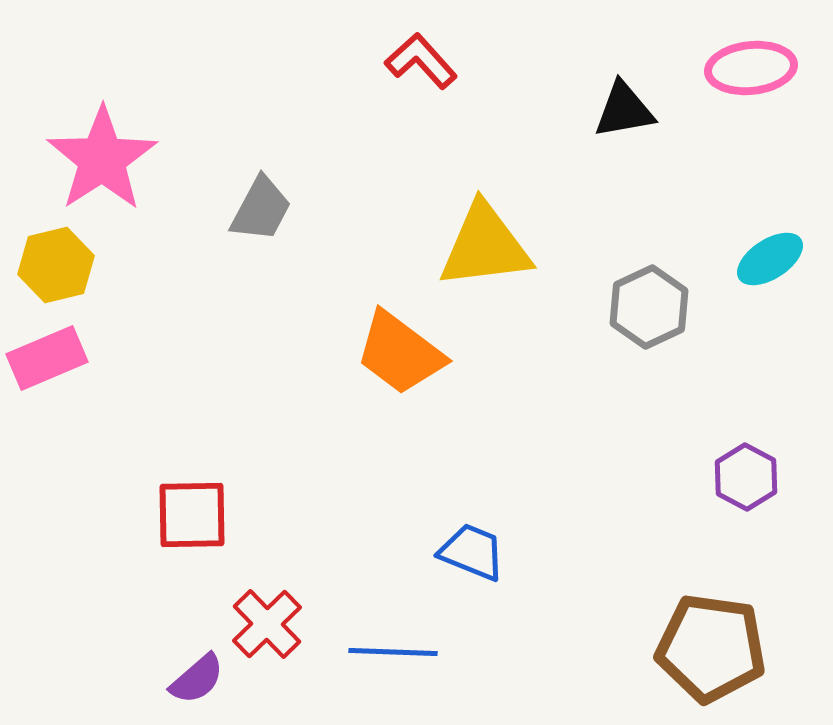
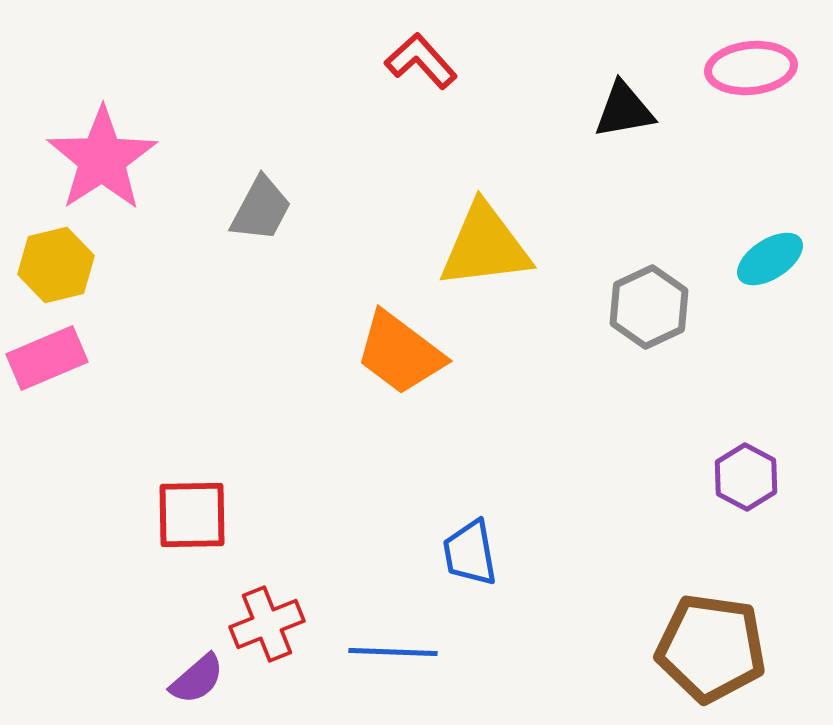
blue trapezoid: moved 2 px left, 1 px down; rotated 122 degrees counterclockwise
red cross: rotated 22 degrees clockwise
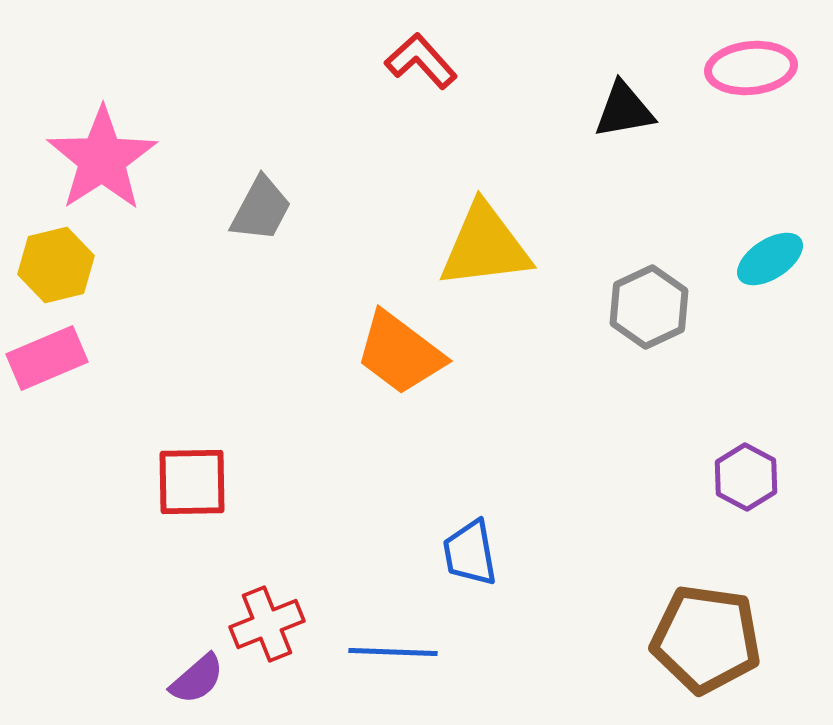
red square: moved 33 px up
brown pentagon: moved 5 px left, 9 px up
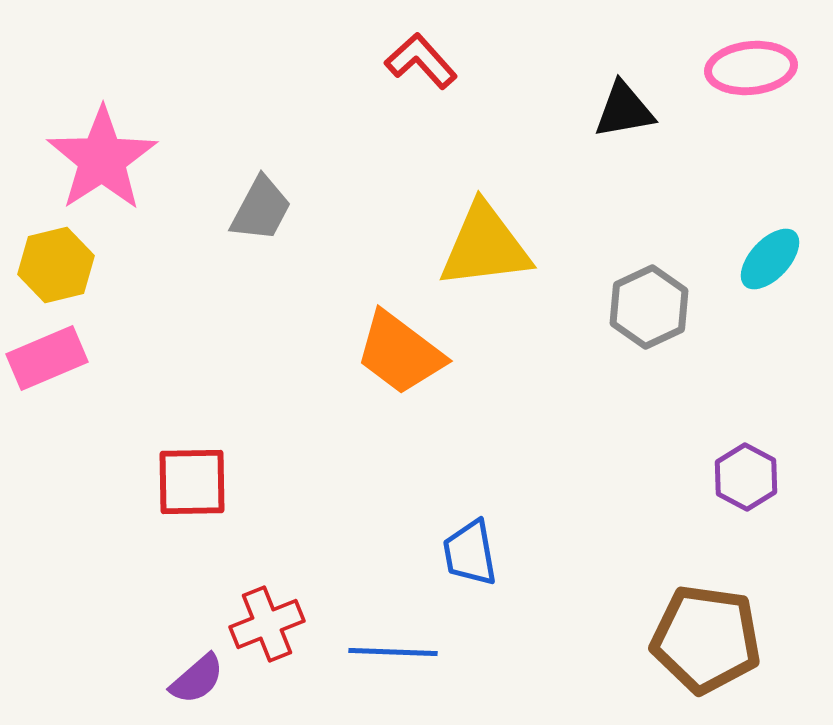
cyan ellipse: rotated 14 degrees counterclockwise
